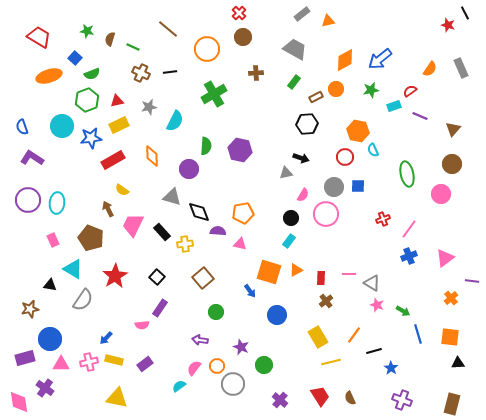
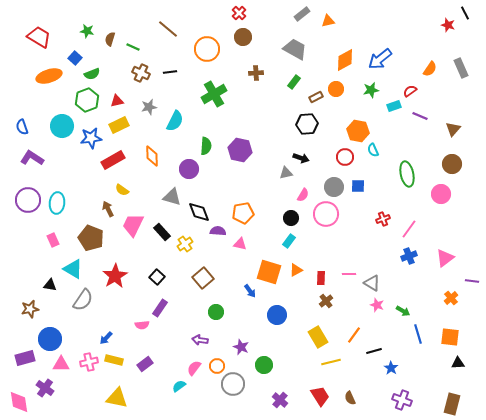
yellow cross at (185, 244): rotated 28 degrees counterclockwise
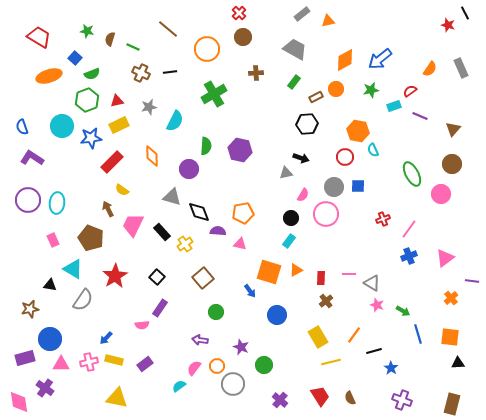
red rectangle at (113, 160): moved 1 px left, 2 px down; rotated 15 degrees counterclockwise
green ellipse at (407, 174): moved 5 px right; rotated 15 degrees counterclockwise
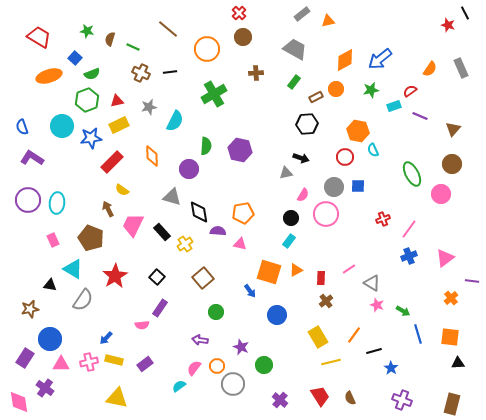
black diamond at (199, 212): rotated 10 degrees clockwise
pink line at (349, 274): moved 5 px up; rotated 32 degrees counterclockwise
purple rectangle at (25, 358): rotated 42 degrees counterclockwise
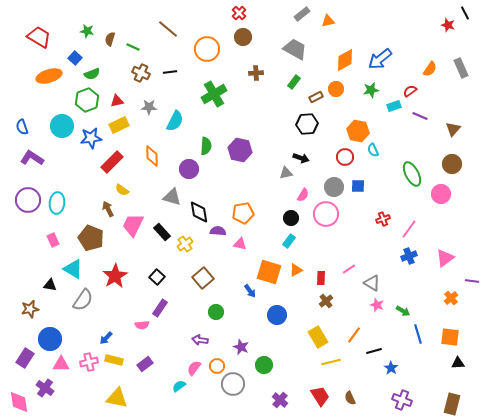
gray star at (149, 107): rotated 14 degrees clockwise
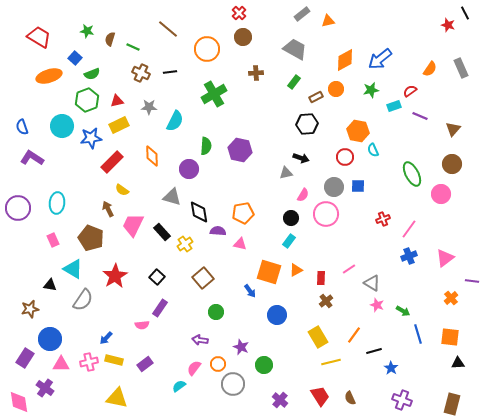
purple circle at (28, 200): moved 10 px left, 8 px down
orange circle at (217, 366): moved 1 px right, 2 px up
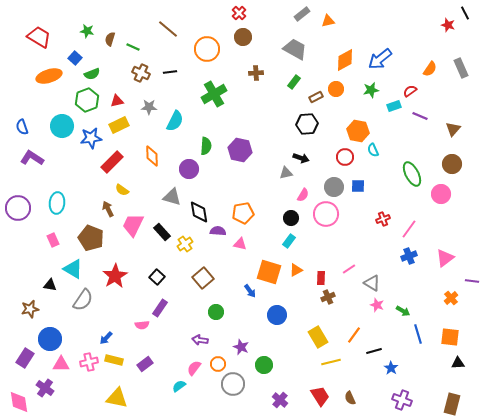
brown cross at (326, 301): moved 2 px right, 4 px up; rotated 16 degrees clockwise
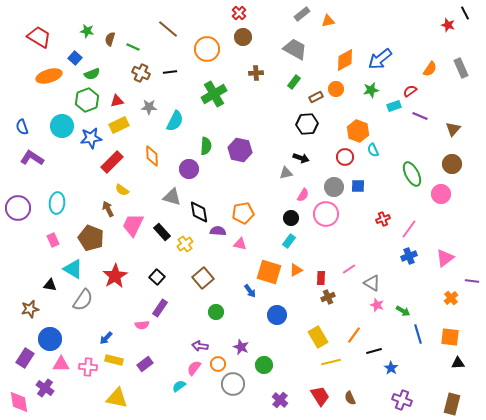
orange hexagon at (358, 131): rotated 10 degrees clockwise
purple arrow at (200, 340): moved 6 px down
pink cross at (89, 362): moved 1 px left, 5 px down; rotated 18 degrees clockwise
